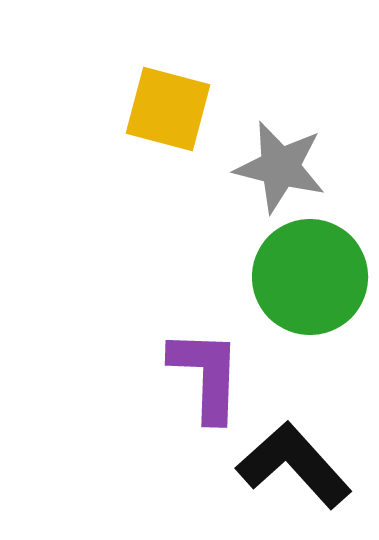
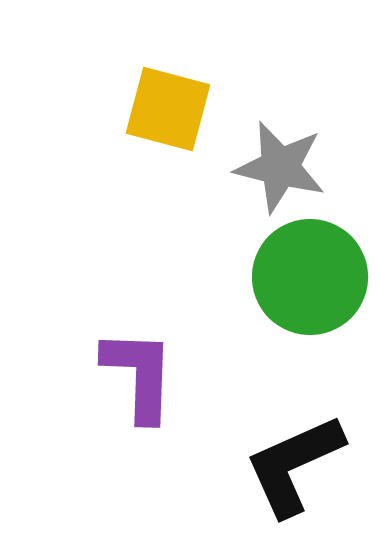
purple L-shape: moved 67 px left
black L-shape: rotated 72 degrees counterclockwise
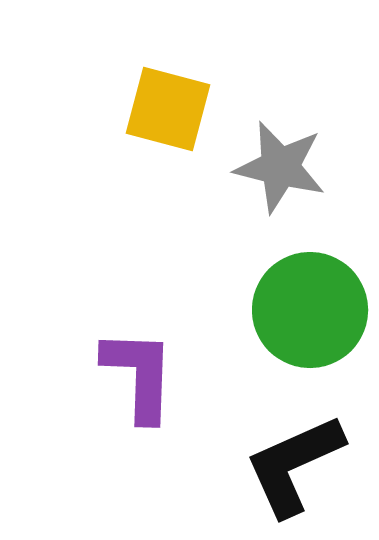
green circle: moved 33 px down
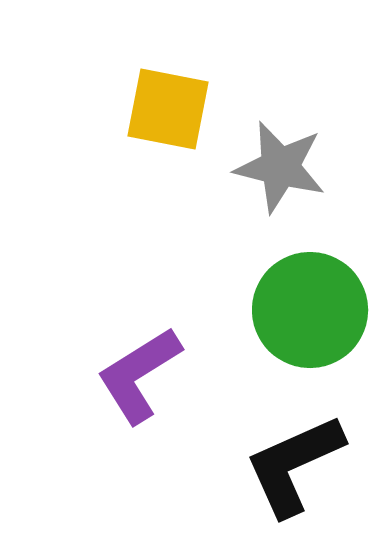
yellow square: rotated 4 degrees counterclockwise
purple L-shape: rotated 124 degrees counterclockwise
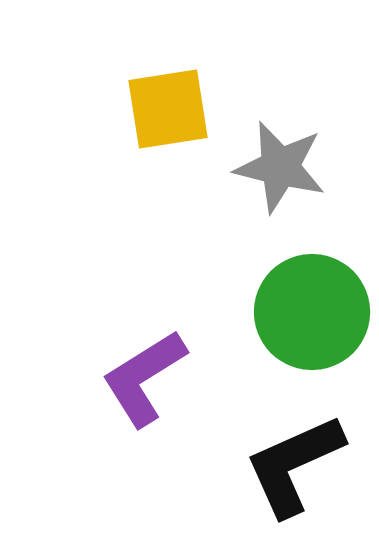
yellow square: rotated 20 degrees counterclockwise
green circle: moved 2 px right, 2 px down
purple L-shape: moved 5 px right, 3 px down
